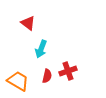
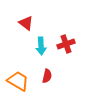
red triangle: moved 2 px left
cyan arrow: moved 3 px up; rotated 24 degrees counterclockwise
red cross: moved 2 px left, 27 px up
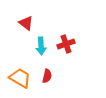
orange trapezoid: moved 2 px right, 3 px up
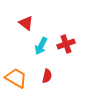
cyan arrow: rotated 30 degrees clockwise
orange trapezoid: moved 4 px left
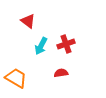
red triangle: moved 2 px right, 2 px up
red semicircle: moved 14 px right, 3 px up; rotated 112 degrees counterclockwise
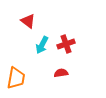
cyan arrow: moved 1 px right, 1 px up
orange trapezoid: rotated 70 degrees clockwise
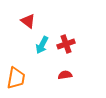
red semicircle: moved 4 px right, 2 px down
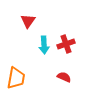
red triangle: rotated 28 degrees clockwise
cyan arrow: moved 2 px right; rotated 30 degrees counterclockwise
red semicircle: moved 1 px left, 2 px down; rotated 32 degrees clockwise
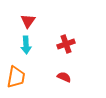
cyan arrow: moved 18 px left
orange trapezoid: moved 1 px up
